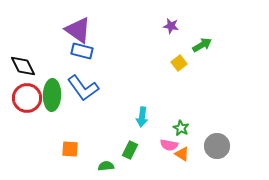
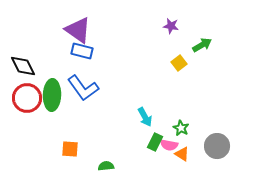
cyan arrow: moved 3 px right; rotated 36 degrees counterclockwise
green rectangle: moved 25 px right, 8 px up
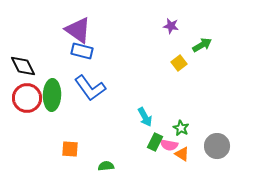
blue L-shape: moved 7 px right
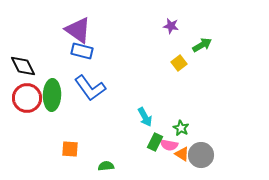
gray circle: moved 16 px left, 9 px down
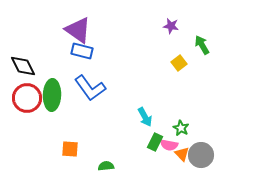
green arrow: rotated 90 degrees counterclockwise
orange triangle: rotated 14 degrees clockwise
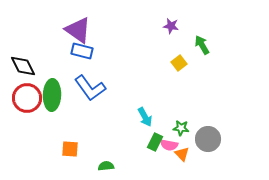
green star: rotated 21 degrees counterclockwise
gray circle: moved 7 px right, 16 px up
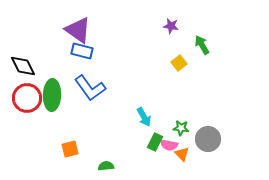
cyan arrow: moved 1 px left
orange square: rotated 18 degrees counterclockwise
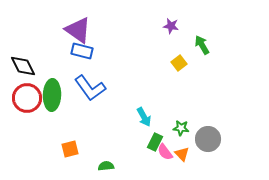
pink semicircle: moved 4 px left, 7 px down; rotated 42 degrees clockwise
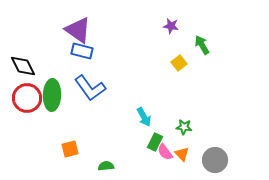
green star: moved 3 px right, 1 px up
gray circle: moved 7 px right, 21 px down
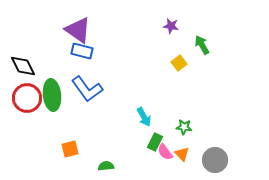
blue L-shape: moved 3 px left, 1 px down
green ellipse: rotated 8 degrees counterclockwise
